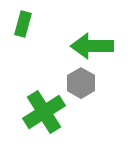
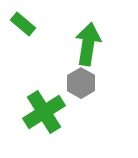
green rectangle: rotated 65 degrees counterclockwise
green arrow: moved 4 px left, 2 px up; rotated 99 degrees clockwise
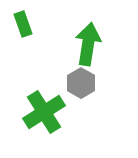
green rectangle: rotated 30 degrees clockwise
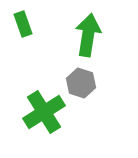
green arrow: moved 9 px up
gray hexagon: rotated 12 degrees counterclockwise
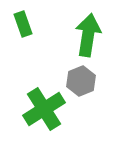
gray hexagon: moved 2 px up; rotated 20 degrees clockwise
green cross: moved 3 px up
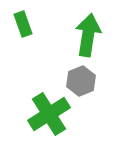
green cross: moved 5 px right, 5 px down
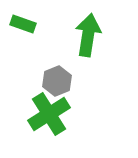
green rectangle: rotated 50 degrees counterclockwise
gray hexagon: moved 24 px left
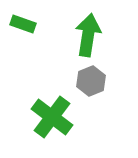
gray hexagon: moved 34 px right
green cross: moved 3 px right, 3 px down; rotated 21 degrees counterclockwise
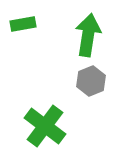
green rectangle: rotated 30 degrees counterclockwise
green cross: moved 7 px left, 9 px down
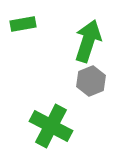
green arrow: moved 6 px down; rotated 9 degrees clockwise
green cross: moved 6 px right; rotated 9 degrees counterclockwise
